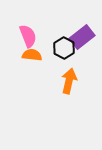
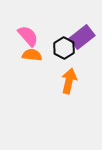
pink semicircle: rotated 20 degrees counterclockwise
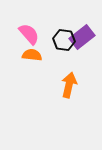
pink semicircle: moved 1 px right, 2 px up
black hexagon: moved 8 px up; rotated 20 degrees counterclockwise
orange arrow: moved 4 px down
